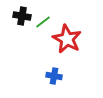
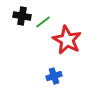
red star: moved 1 px down
blue cross: rotated 28 degrees counterclockwise
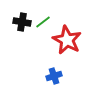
black cross: moved 6 px down
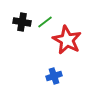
green line: moved 2 px right
